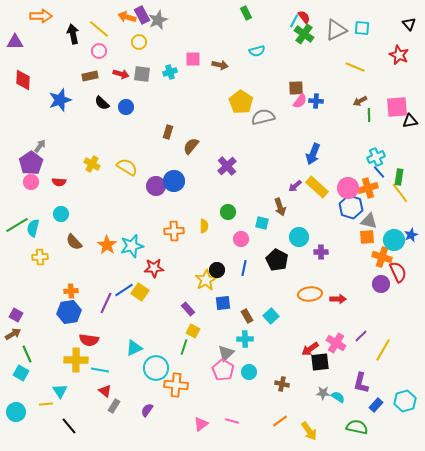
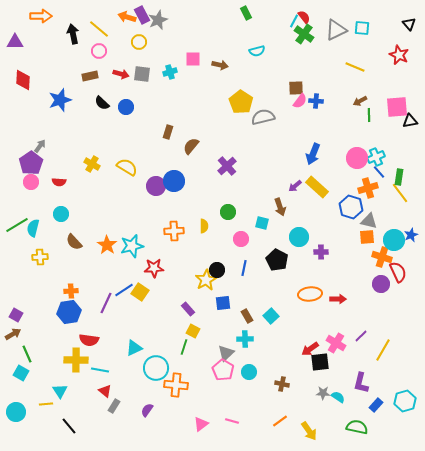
pink circle at (348, 188): moved 9 px right, 30 px up
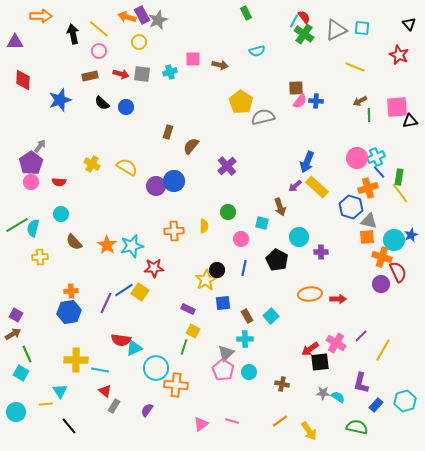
blue arrow at (313, 154): moved 6 px left, 8 px down
purple rectangle at (188, 309): rotated 24 degrees counterclockwise
red semicircle at (89, 340): moved 32 px right
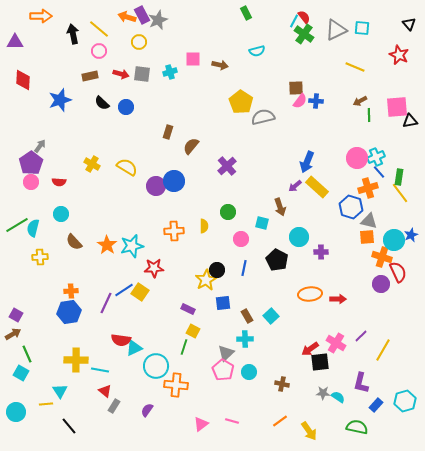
cyan circle at (156, 368): moved 2 px up
